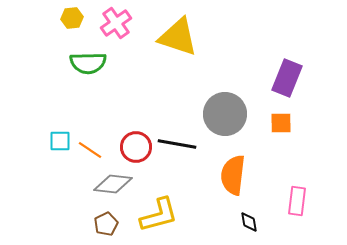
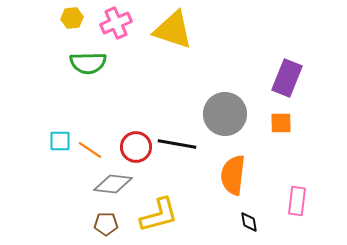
pink cross: rotated 12 degrees clockwise
yellow triangle: moved 5 px left, 7 px up
brown pentagon: rotated 25 degrees clockwise
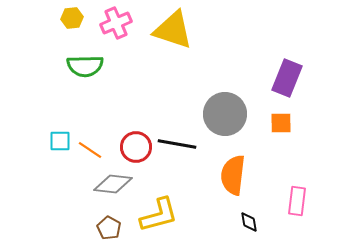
green semicircle: moved 3 px left, 3 px down
brown pentagon: moved 3 px right, 4 px down; rotated 30 degrees clockwise
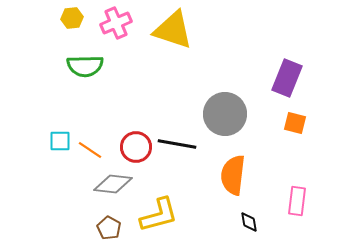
orange square: moved 14 px right; rotated 15 degrees clockwise
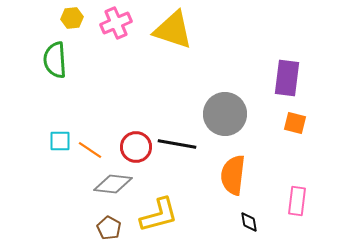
green semicircle: moved 30 px left, 6 px up; rotated 87 degrees clockwise
purple rectangle: rotated 15 degrees counterclockwise
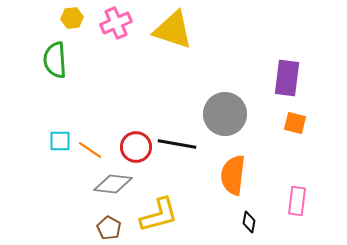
black diamond: rotated 20 degrees clockwise
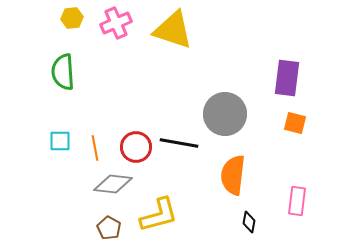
green semicircle: moved 8 px right, 12 px down
black line: moved 2 px right, 1 px up
orange line: moved 5 px right, 2 px up; rotated 45 degrees clockwise
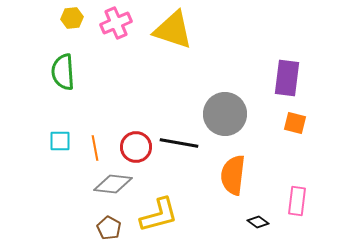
black diamond: moved 9 px right; rotated 65 degrees counterclockwise
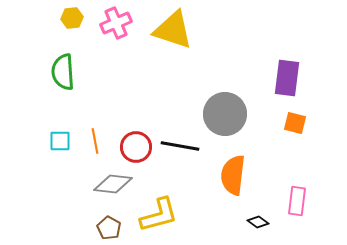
black line: moved 1 px right, 3 px down
orange line: moved 7 px up
